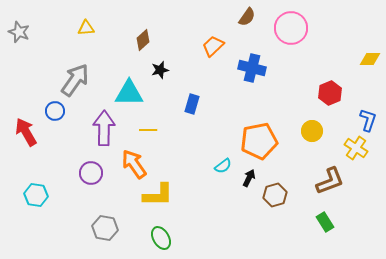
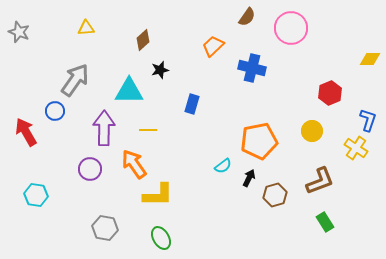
cyan triangle: moved 2 px up
purple circle: moved 1 px left, 4 px up
brown L-shape: moved 10 px left
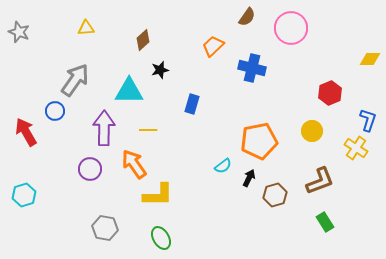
cyan hexagon: moved 12 px left; rotated 25 degrees counterclockwise
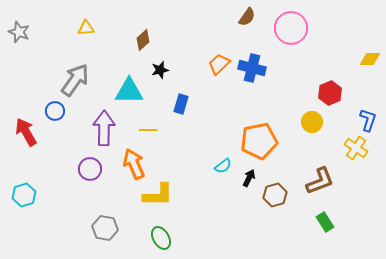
orange trapezoid: moved 6 px right, 18 px down
blue rectangle: moved 11 px left
yellow circle: moved 9 px up
orange arrow: rotated 12 degrees clockwise
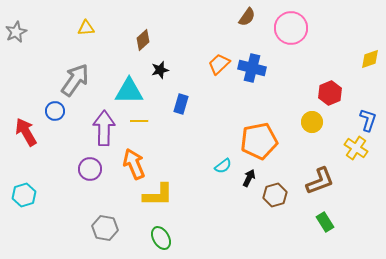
gray star: moved 3 px left; rotated 25 degrees clockwise
yellow diamond: rotated 20 degrees counterclockwise
yellow line: moved 9 px left, 9 px up
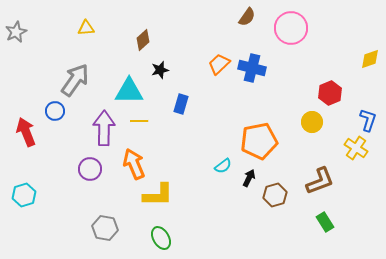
red arrow: rotated 8 degrees clockwise
